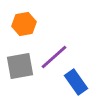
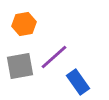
blue rectangle: moved 2 px right
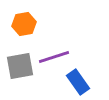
purple line: rotated 24 degrees clockwise
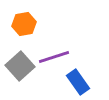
gray square: rotated 32 degrees counterclockwise
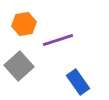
purple line: moved 4 px right, 17 px up
gray square: moved 1 px left
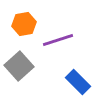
blue rectangle: rotated 10 degrees counterclockwise
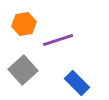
gray square: moved 4 px right, 4 px down
blue rectangle: moved 1 px left, 1 px down
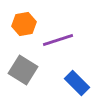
gray square: rotated 16 degrees counterclockwise
